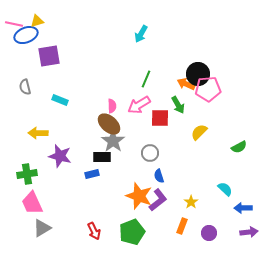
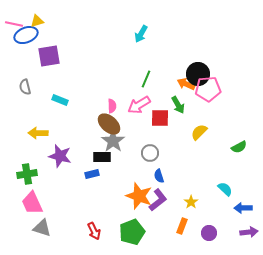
gray triangle: rotated 48 degrees clockwise
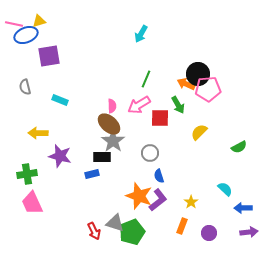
yellow triangle: moved 2 px right
gray triangle: moved 73 px right, 5 px up
